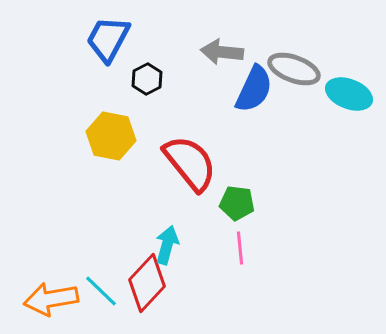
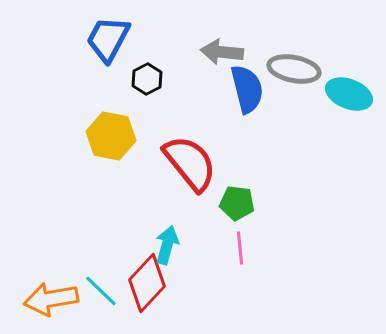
gray ellipse: rotated 9 degrees counterclockwise
blue semicircle: moved 7 px left; rotated 39 degrees counterclockwise
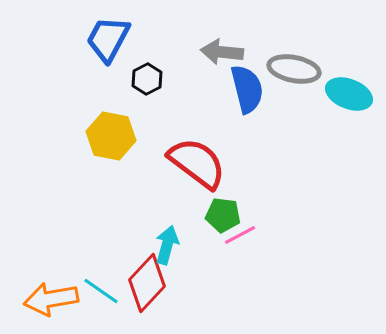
red semicircle: moved 7 px right; rotated 14 degrees counterclockwise
green pentagon: moved 14 px left, 12 px down
pink line: moved 13 px up; rotated 68 degrees clockwise
cyan line: rotated 9 degrees counterclockwise
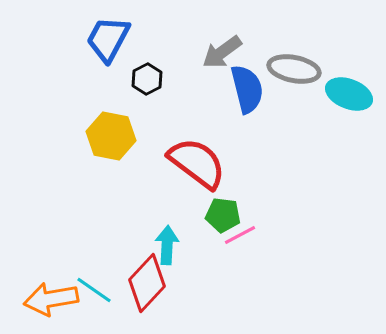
gray arrow: rotated 42 degrees counterclockwise
cyan arrow: rotated 12 degrees counterclockwise
cyan line: moved 7 px left, 1 px up
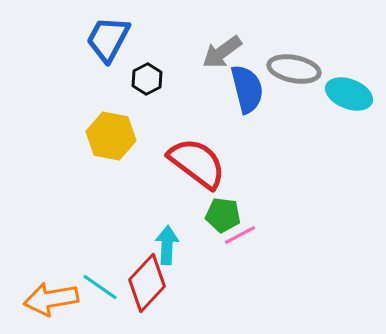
cyan line: moved 6 px right, 3 px up
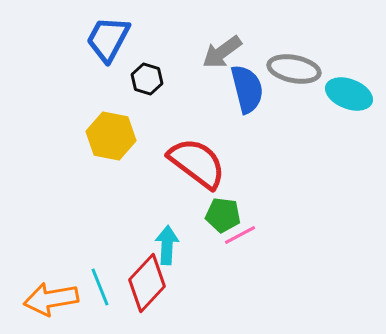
black hexagon: rotated 16 degrees counterclockwise
cyan line: rotated 33 degrees clockwise
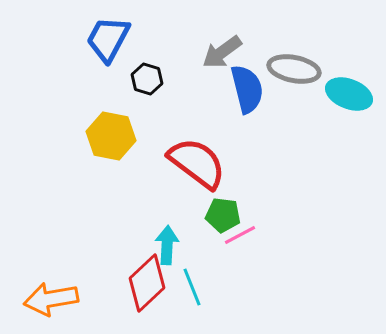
red diamond: rotated 4 degrees clockwise
cyan line: moved 92 px right
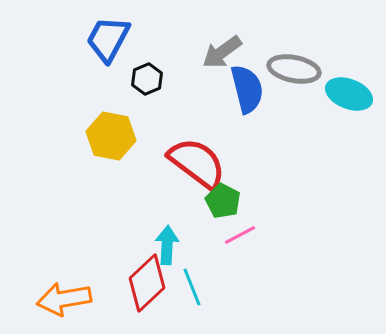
black hexagon: rotated 20 degrees clockwise
green pentagon: moved 14 px up; rotated 20 degrees clockwise
orange arrow: moved 13 px right
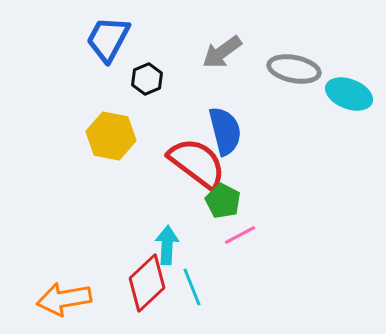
blue semicircle: moved 22 px left, 42 px down
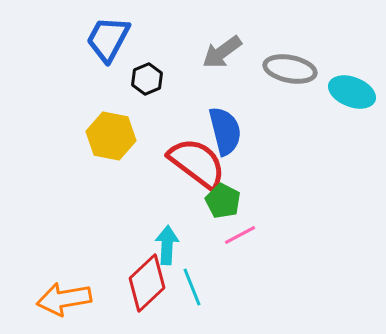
gray ellipse: moved 4 px left
cyan ellipse: moved 3 px right, 2 px up
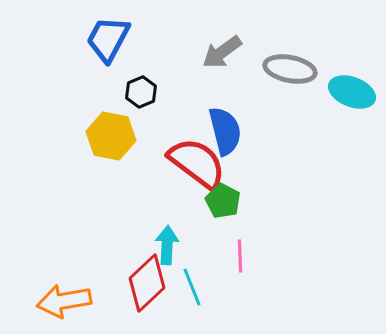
black hexagon: moved 6 px left, 13 px down
pink line: moved 21 px down; rotated 64 degrees counterclockwise
orange arrow: moved 2 px down
